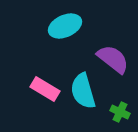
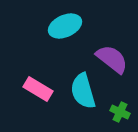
purple semicircle: moved 1 px left
pink rectangle: moved 7 px left
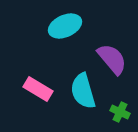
purple semicircle: rotated 12 degrees clockwise
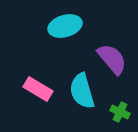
cyan ellipse: rotated 8 degrees clockwise
cyan semicircle: moved 1 px left
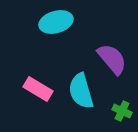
cyan ellipse: moved 9 px left, 4 px up
cyan semicircle: moved 1 px left
green cross: moved 2 px right, 1 px up
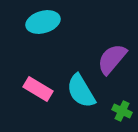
cyan ellipse: moved 13 px left
purple semicircle: rotated 100 degrees counterclockwise
cyan semicircle: rotated 15 degrees counterclockwise
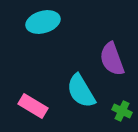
purple semicircle: rotated 60 degrees counterclockwise
pink rectangle: moved 5 px left, 17 px down
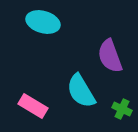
cyan ellipse: rotated 32 degrees clockwise
purple semicircle: moved 2 px left, 3 px up
green cross: moved 2 px up
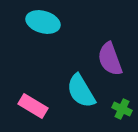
purple semicircle: moved 3 px down
